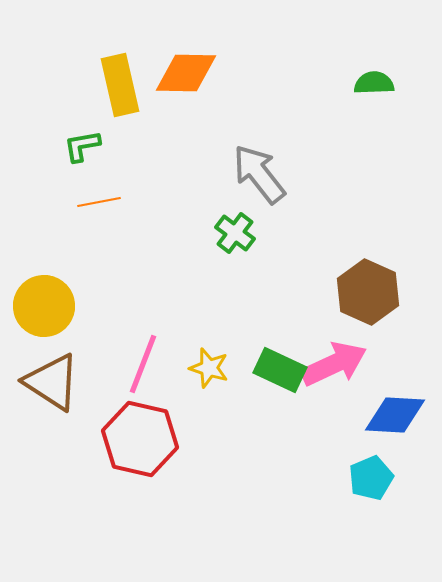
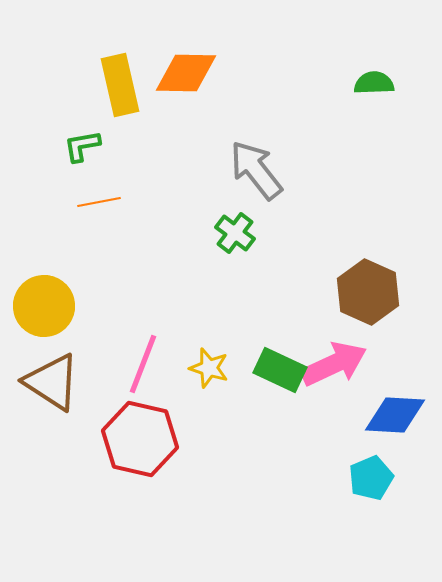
gray arrow: moved 3 px left, 4 px up
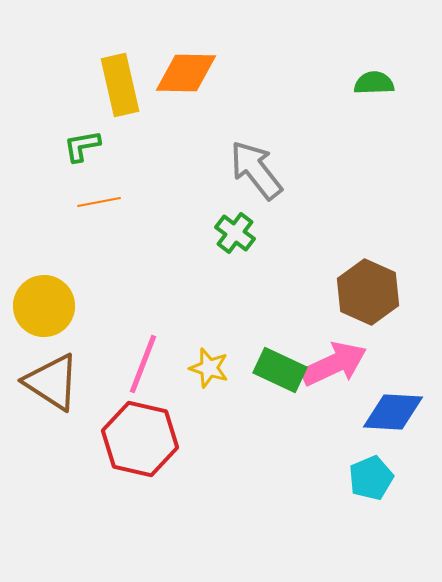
blue diamond: moved 2 px left, 3 px up
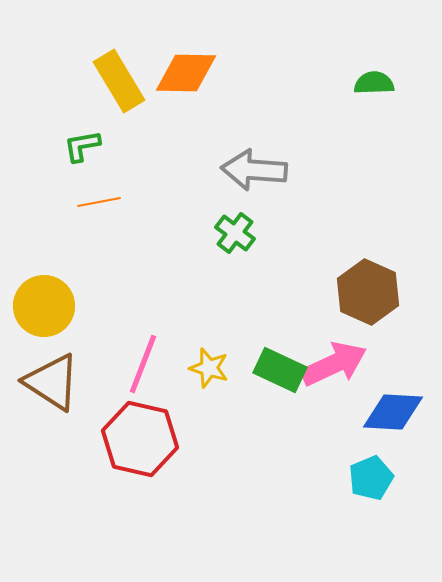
yellow rectangle: moved 1 px left, 4 px up; rotated 18 degrees counterclockwise
gray arrow: moved 2 px left; rotated 48 degrees counterclockwise
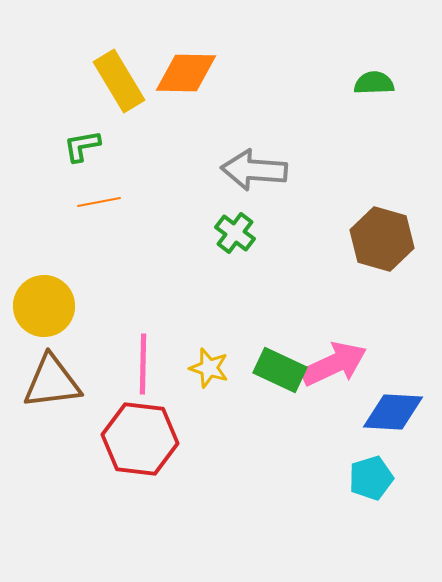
brown hexagon: moved 14 px right, 53 px up; rotated 8 degrees counterclockwise
pink line: rotated 20 degrees counterclockwise
brown triangle: rotated 40 degrees counterclockwise
red hexagon: rotated 6 degrees counterclockwise
cyan pentagon: rotated 6 degrees clockwise
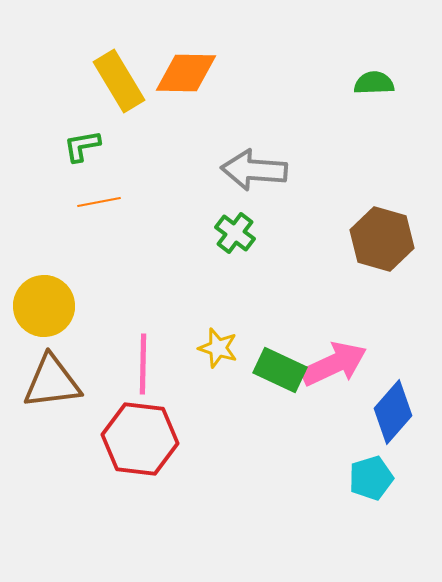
yellow star: moved 9 px right, 20 px up
blue diamond: rotated 52 degrees counterclockwise
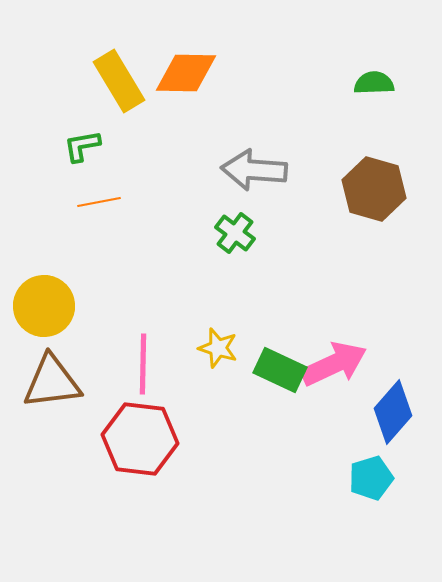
brown hexagon: moved 8 px left, 50 px up
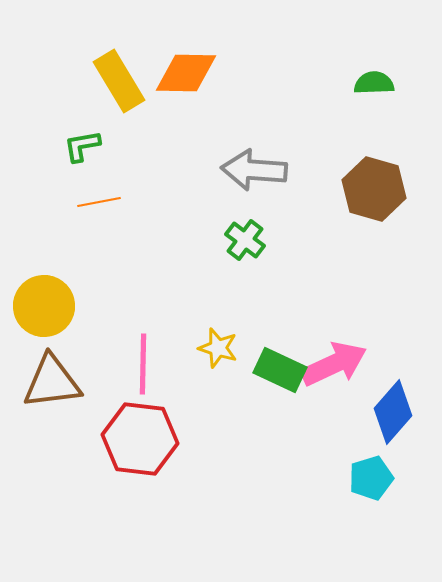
green cross: moved 10 px right, 7 px down
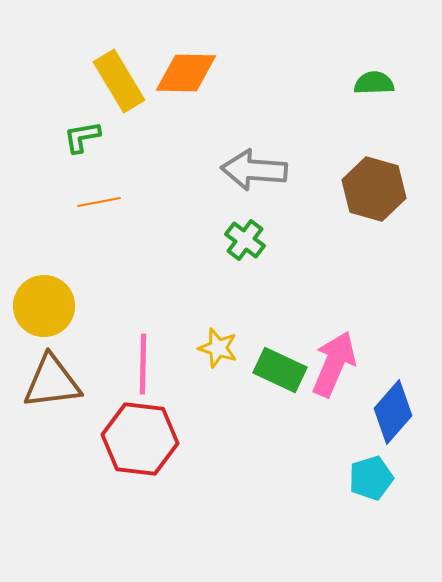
green L-shape: moved 9 px up
pink arrow: rotated 42 degrees counterclockwise
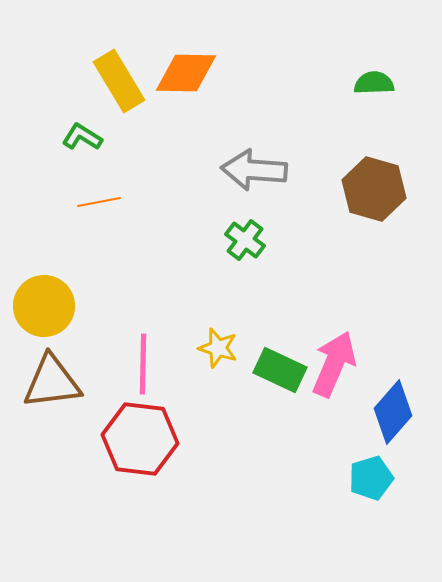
green L-shape: rotated 42 degrees clockwise
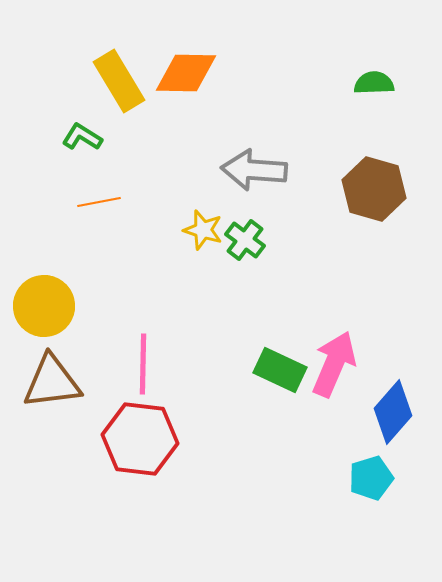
yellow star: moved 15 px left, 118 px up
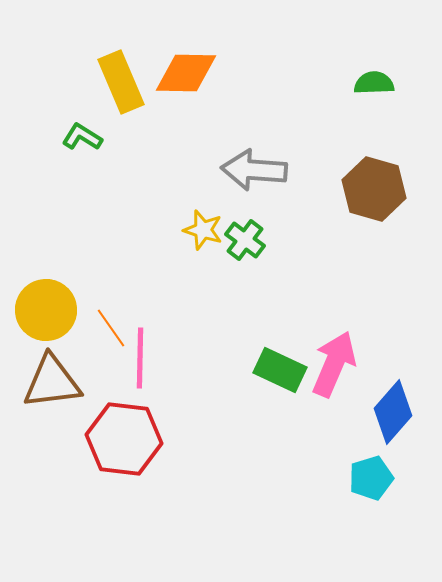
yellow rectangle: moved 2 px right, 1 px down; rotated 8 degrees clockwise
orange line: moved 12 px right, 126 px down; rotated 66 degrees clockwise
yellow circle: moved 2 px right, 4 px down
pink line: moved 3 px left, 6 px up
red hexagon: moved 16 px left
